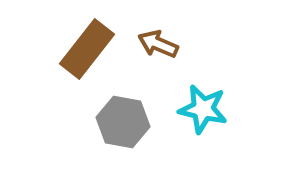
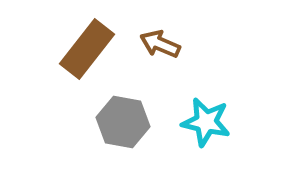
brown arrow: moved 2 px right
cyan star: moved 3 px right, 13 px down
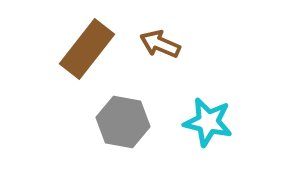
cyan star: moved 2 px right
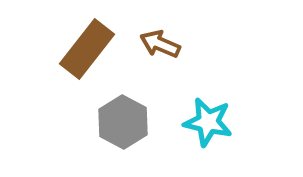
gray hexagon: rotated 18 degrees clockwise
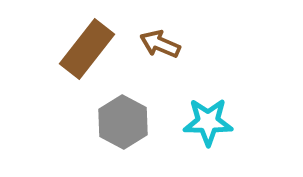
cyan star: rotated 12 degrees counterclockwise
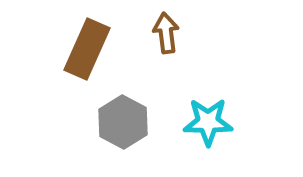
brown arrow: moved 6 px right, 11 px up; rotated 60 degrees clockwise
brown rectangle: rotated 14 degrees counterclockwise
